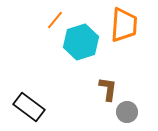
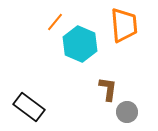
orange line: moved 2 px down
orange trapezoid: rotated 9 degrees counterclockwise
cyan hexagon: moved 1 px left, 2 px down; rotated 20 degrees counterclockwise
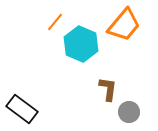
orange trapezoid: rotated 45 degrees clockwise
cyan hexagon: moved 1 px right
black rectangle: moved 7 px left, 2 px down
gray circle: moved 2 px right
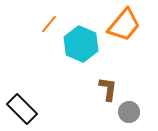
orange line: moved 6 px left, 2 px down
black rectangle: rotated 8 degrees clockwise
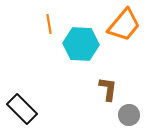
orange line: rotated 48 degrees counterclockwise
cyan hexagon: rotated 20 degrees counterclockwise
gray circle: moved 3 px down
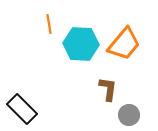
orange trapezoid: moved 19 px down
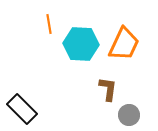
orange trapezoid: rotated 15 degrees counterclockwise
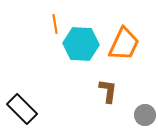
orange line: moved 6 px right
brown L-shape: moved 2 px down
gray circle: moved 16 px right
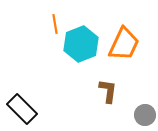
cyan hexagon: rotated 24 degrees counterclockwise
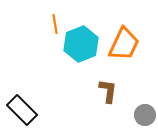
black rectangle: moved 1 px down
